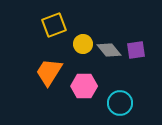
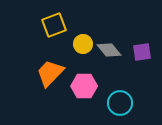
purple square: moved 6 px right, 2 px down
orange trapezoid: moved 1 px right, 1 px down; rotated 12 degrees clockwise
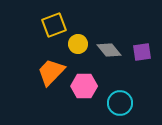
yellow circle: moved 5 px left
orange trapezoid: moved 1 px right, 1 px up
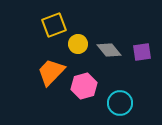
pink hexagon: rotated 15 degrees counterclockwise
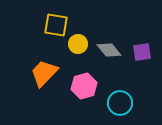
yellow square: moved 2 px right; rotated 30 degrees clockwise
orange trapezoid: moved 7 px left, 1 px down
